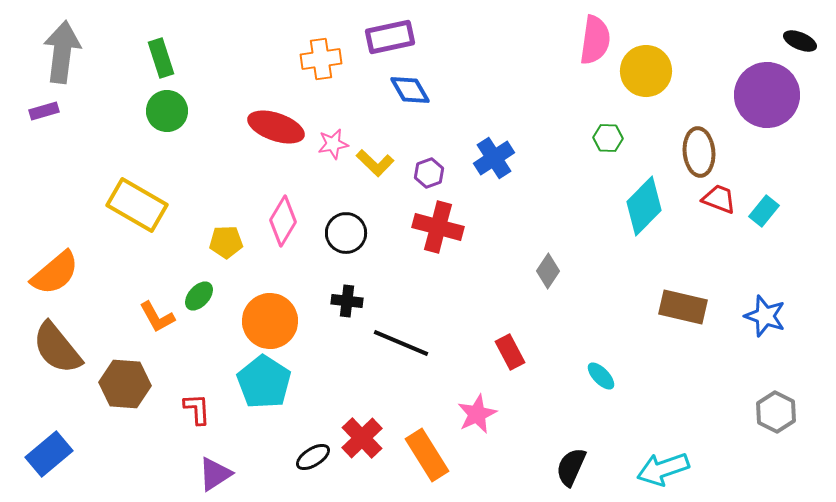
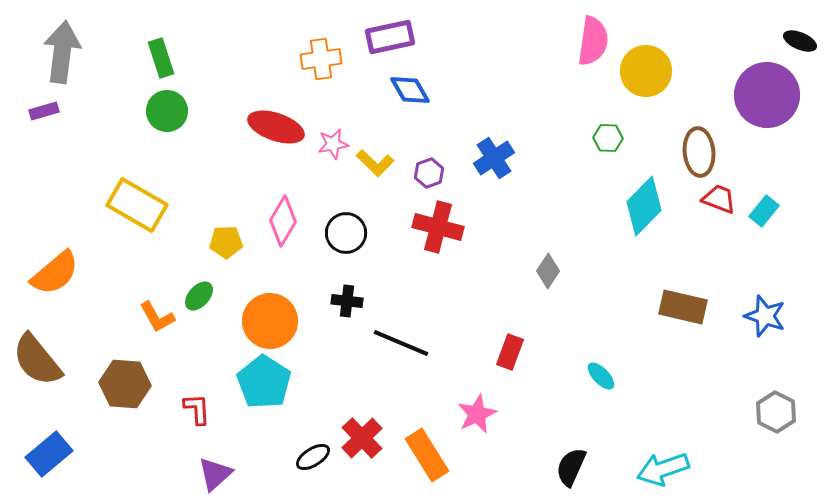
pink semicircle at (595, 40): moved 2 px left, 1 px down
brown semicircle at (57, 348): moved 20 px left, 12 px down
red rectangle at (510, 352): rotated 48 degrees clockwise
purple triangle at (215, 474): rotated 9 degrees counterclockwise
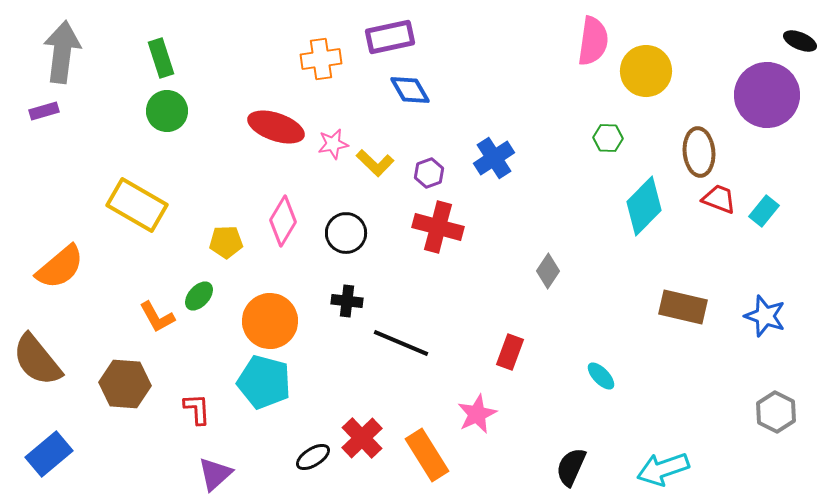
orange semicircle at (55, 273): moved 5 px right, 6 px up
cyan pentagon at (264, 382): rotated 18 degrees counterclockwise
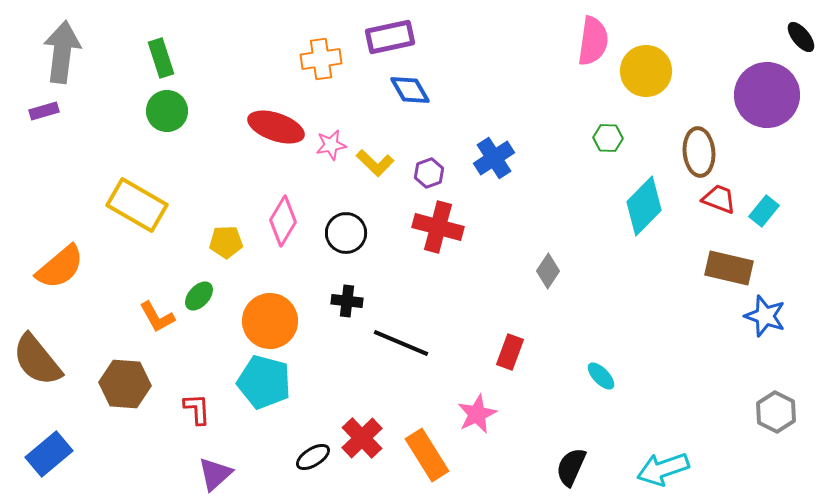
black ellipse at (800, 41): moved 1 px right, 4 px up; rotated 28 degrees clockwise
pink star at (333, 144): moved 2 px left, 1 px down
brown rectangle at (683, 307): moved 46 px right, 39 px up
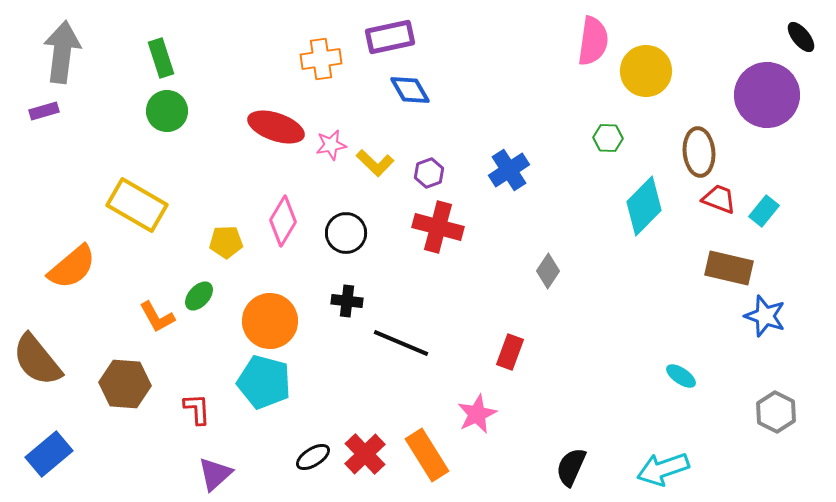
blue cross at (494, 158): moved 15 px right, 12 px down
orange semicircle at (60, 267): moved 12 px right
cyan ellipse at (601, 376): moved 80 px right; rotated 12 degrees counterclockwise
red cross at (362, 438): moved 3 px right, 16 px down
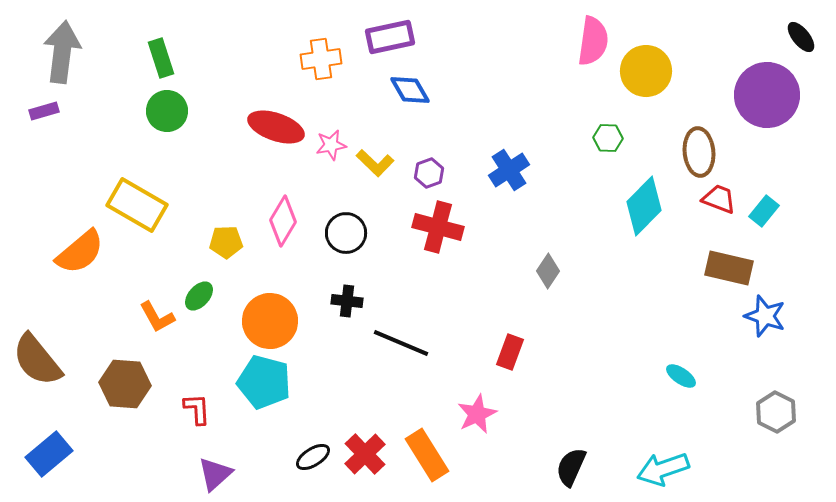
orange semicircle at (72, 267): moved 8 px right, 15 px up
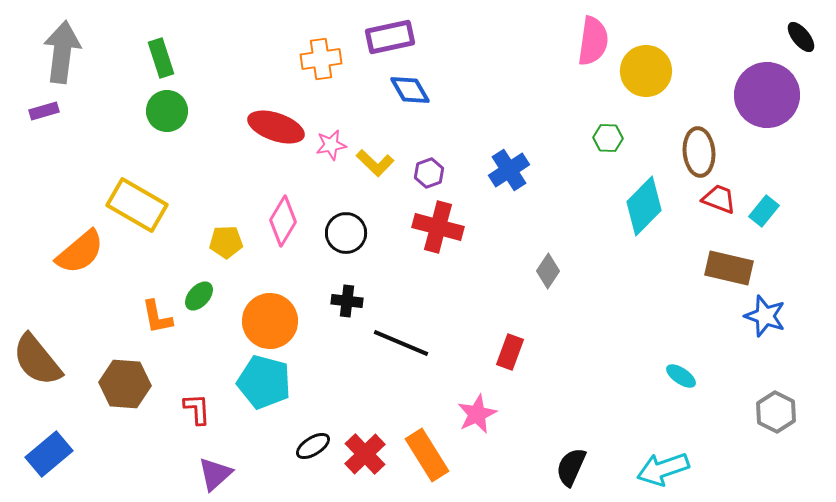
orange L-shape at (157, 317): rotated 18 degrees clockwise
black ellipse at (313, 457): moved 11 px up
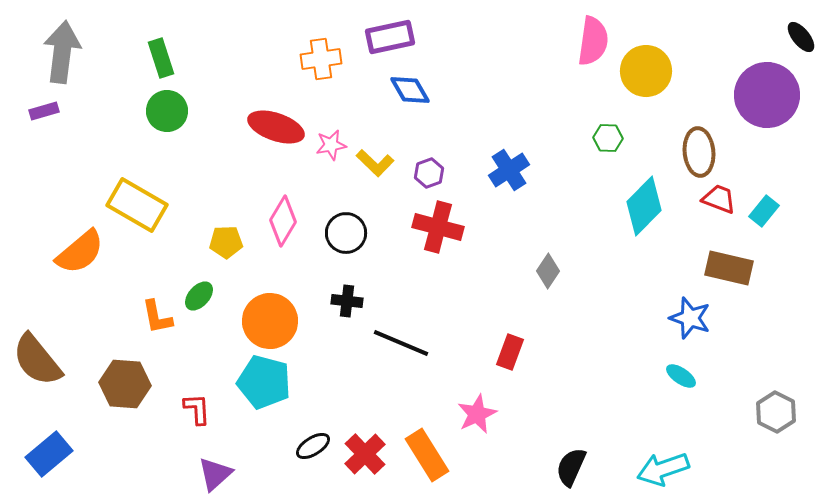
blue star at (765, 316): moved 75 px left, 2 px down
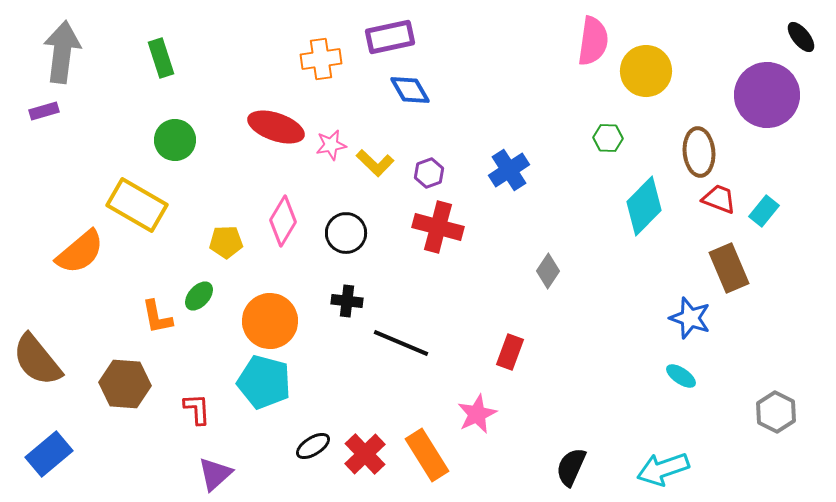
green circle at (167, 111): moved 8 px right, 29 px down
brown rectangle at (729, 268): rotated 54 degrees clockwise
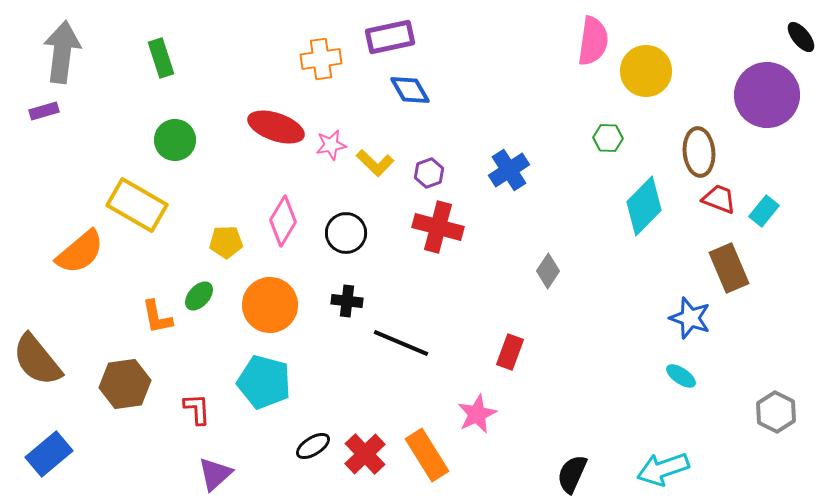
orange circle at (270, 321): moved 16 px up
brown hexagon at (125, 384): rotated 12 degrees counterclockwise
black semicircle at (571, 467): moved 1 px right, 7 px down
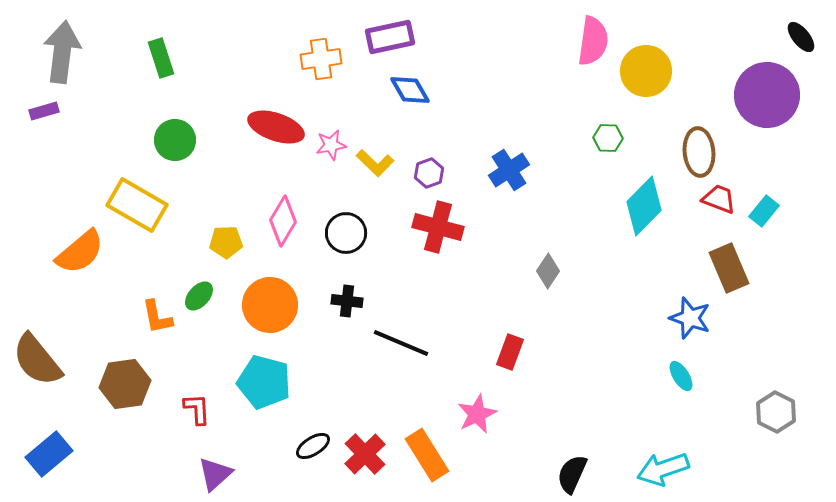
cyan ellipse at (681, 376): rotated 24 degrees clockwise
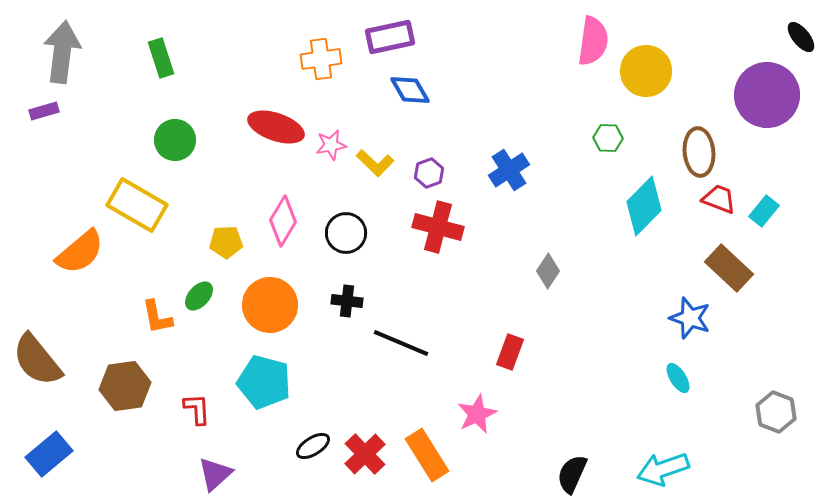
brown rectangle at (729, 268): rotated 24 degrees counterclockwise
cyan ellipse at (681, 376): moved 3 px left, 2 px down
brown hexagon at (125, 384): moved 2 px down
gray hexagon at (776, 412): rotated 6 degrees counterclockwise
